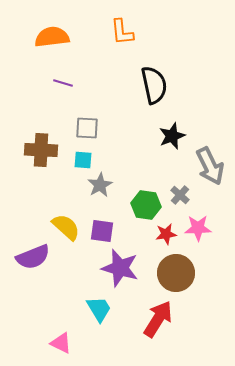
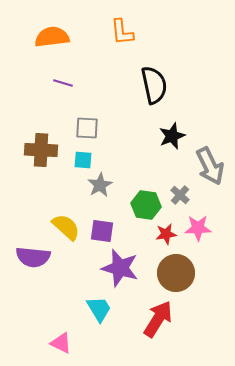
purple semicircle: rotated 28 degrees clockwise
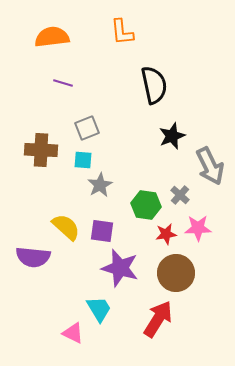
gray square: rotated 25 degrees counterclockwise
pink triangle: moved 12 px right, 10 px up
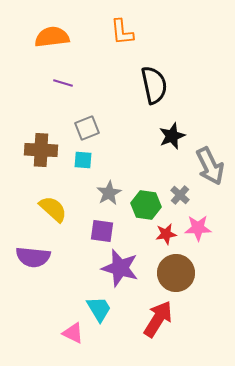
gray star: moved 9 px right, 8 px down
yellow semicircle: moved 13 px left, 18 px up
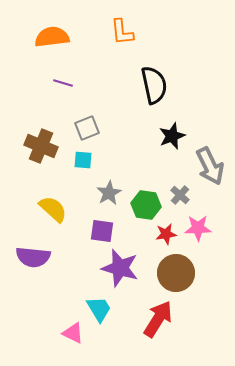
brown cross: moved 4 px up; rotated 20 degrees clockwise
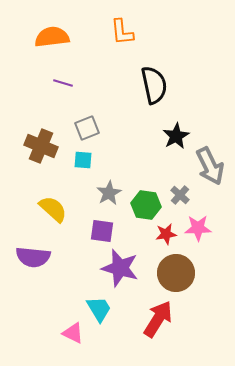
black star: moved 4 px right; rotated 8 degrees counterclockwise
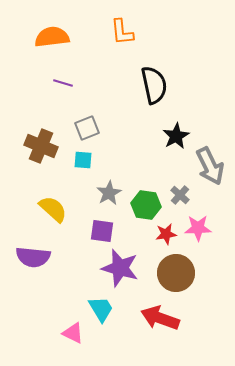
cyan trapezoid: moved 2 px right
red arrow: moved 2 px right, 1 px up; rotated 102 degrees counterclockwise
